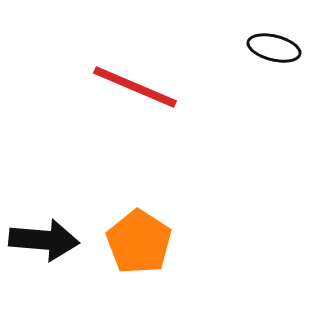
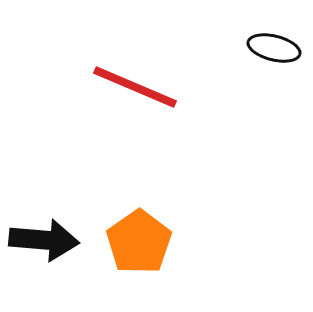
orange pentagon: rotated 4 degrees clockwise
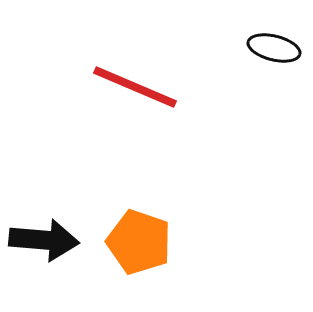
orange pentagon: rotated 18 degrees counterclockwise
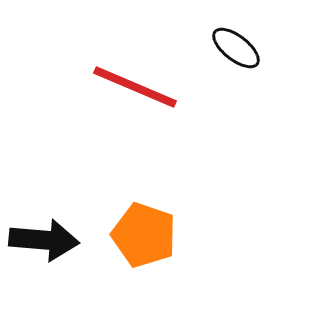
black ellipse: moved 38 px left; rotated 24 degrees clockwise
orange pentagon: moved 5 px right, 7 px up
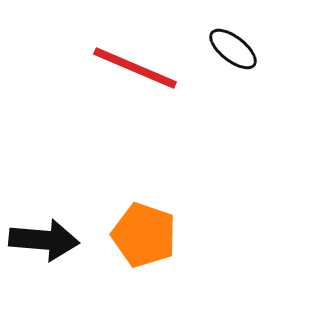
black ellipse: moved 3 px left, 1 px down
red line: moved 19 px up
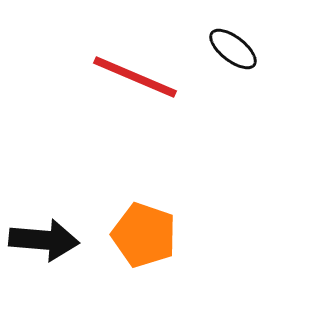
red line: moved 9 px down
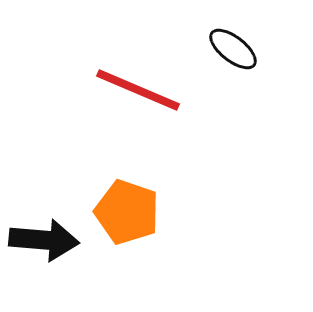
red line: moved 3 px right, 13 px down
orange pentagon: moved 17 px left, 23 px up
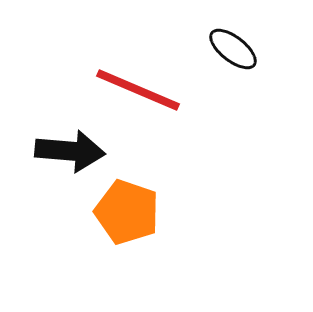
black arrow: moved 26 px right, 89 px up
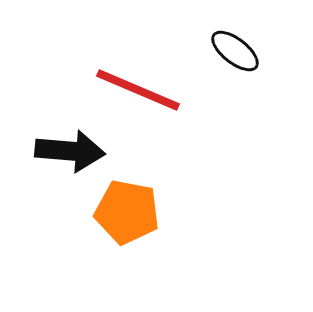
black ellipse: moved 2 px right, 2 px down
orange pentagon: rotated 8 degrees counterclockwise
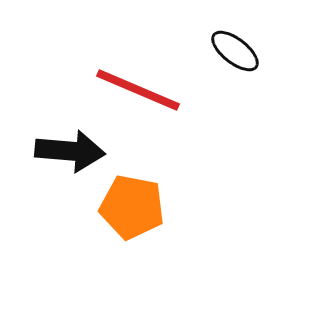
orange pentagon: moved 5 px right, 5 px up
